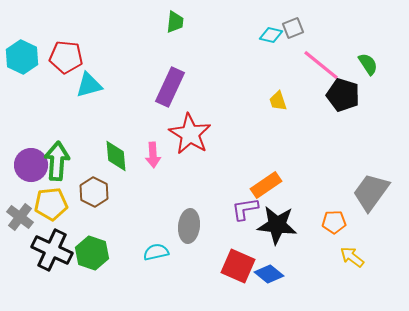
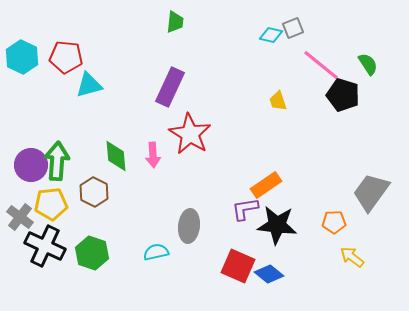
black cross: moved 7 px left, 4 px up
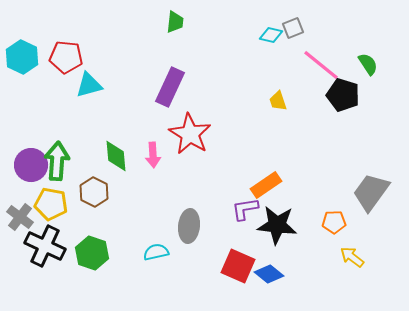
yellow pentagon: rotated 16 degrees clockwise
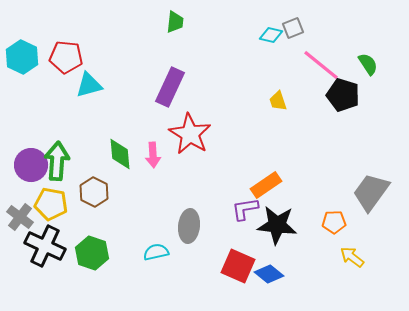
green diamond: moved 4 px right, 2 px up
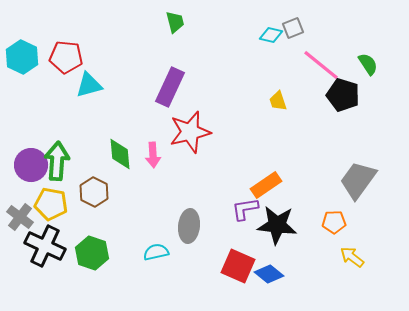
green trapezoid: rotated 20 degrees counterclockwise
red star: moved 2 px up; rotated 27 degrees clockwise
gray trapezoid: moved 13 px left, 12 px up
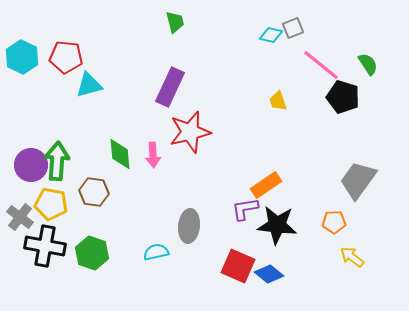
black pentagon: moved 2 px down
brown hexagon: rotated 20 degrees counterclockwise
black cross: rotated 15 degrees counterclockwise
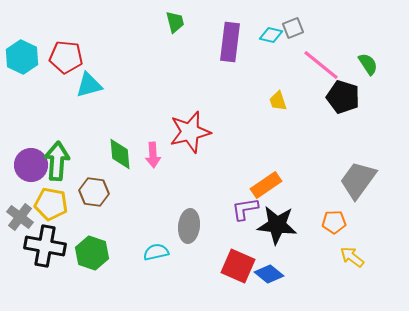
purple rectangle: moved 60 px right, 45 px up; rotated 18 degrees counterclockwise
